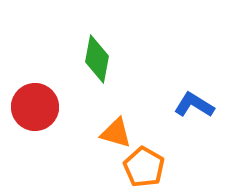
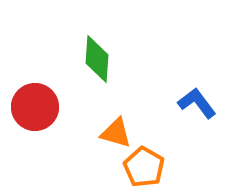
green diamond: rotated 6 degrees counterclockwise
blue L-shape: moved 3 px right, 2 px up; rotated 21 degrees clockwise
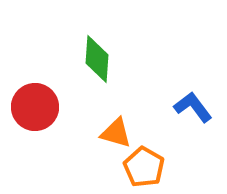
blue L-shape: moved 4 px left, 4 px down
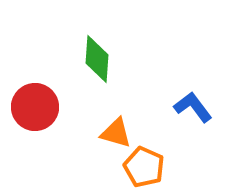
orange pentagon: rotated 6 degrees counterclockwise
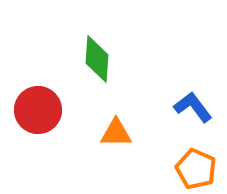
red circle: moved 3 px right, 3 px down
orange triangle: rotated 16 degrees counterclockwise
orange pentagon: moved 52 px right, 2 px down
